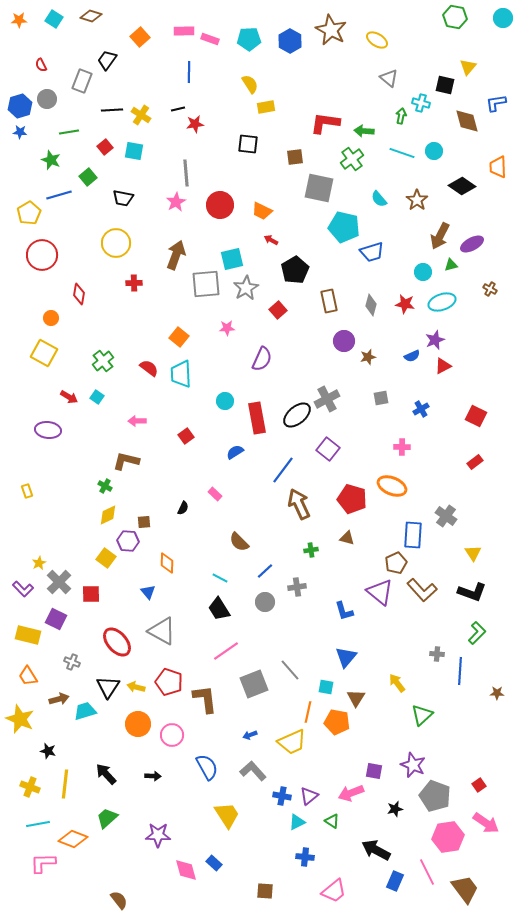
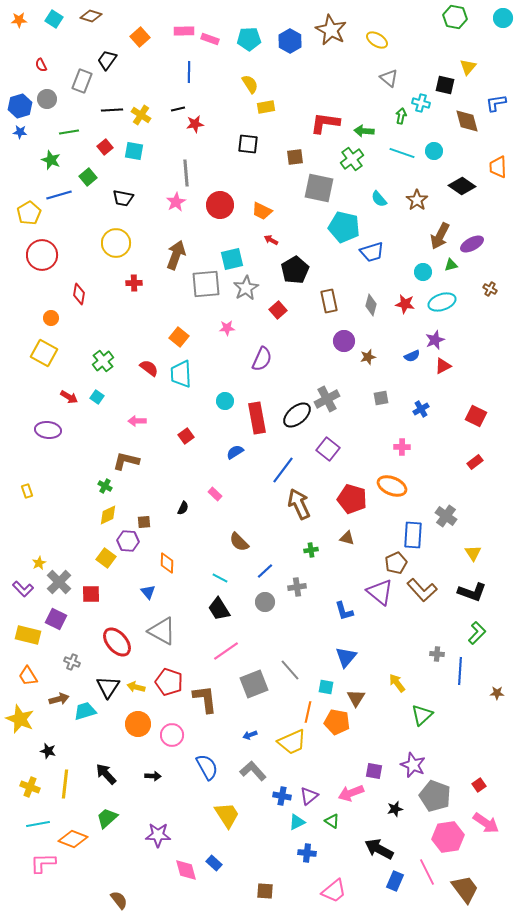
black arrow at (376, 850): moved 3 px right, 1 px up
blue cross at (305, 857): moved 2 px right, 4 px up
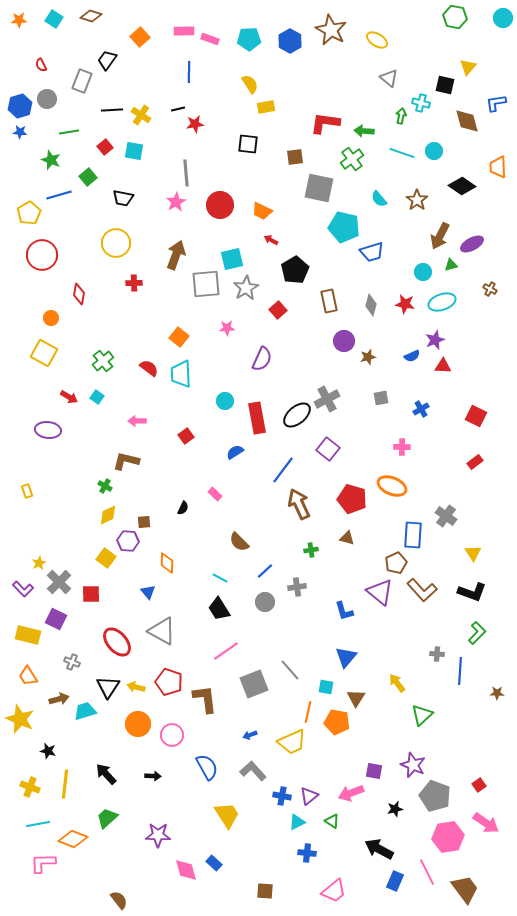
red triangle at (443, 366): rotated 30 degrees clockwise
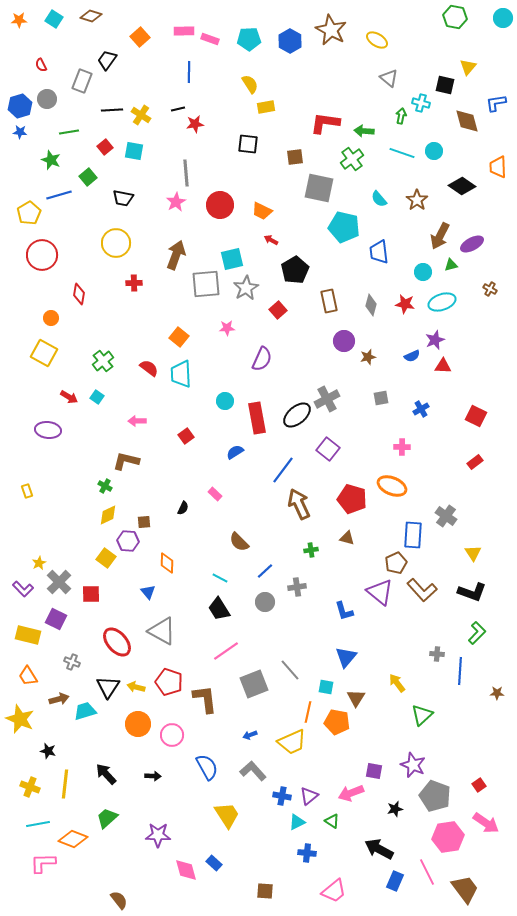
blue trapezoid at (372, 252): moved 7 px right; rotated 100 degrees clockwise
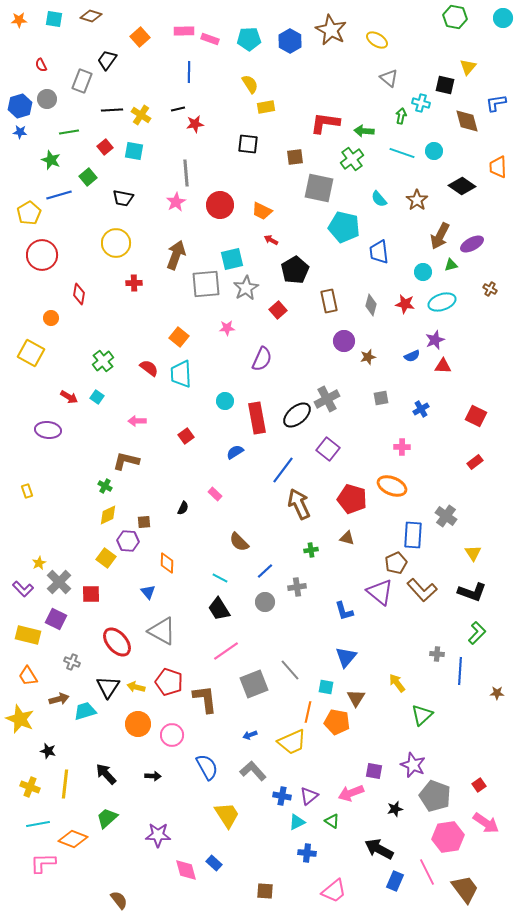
cyan square at (54, 19): rotated 24 degrees counterclockwise
yellow square at (44, 353): moved 13 px left
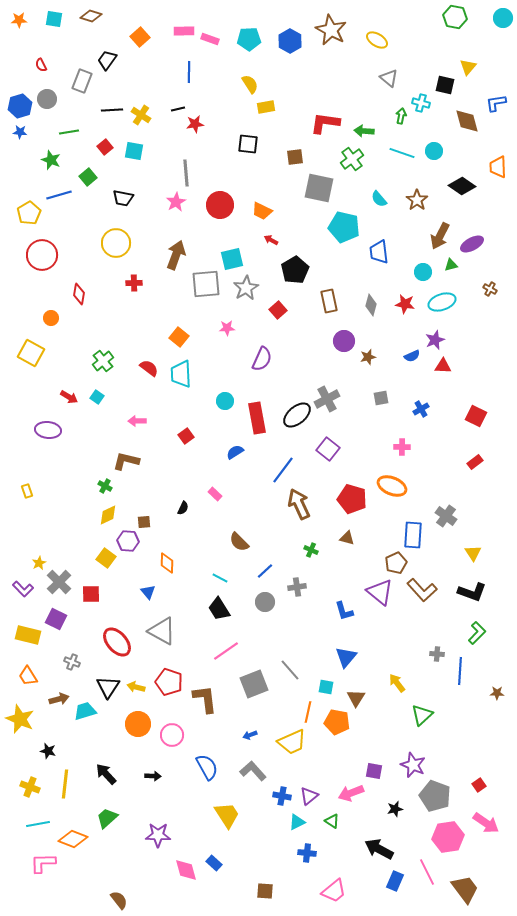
green cross at (311, 550): rotated 32 degrees clockwise
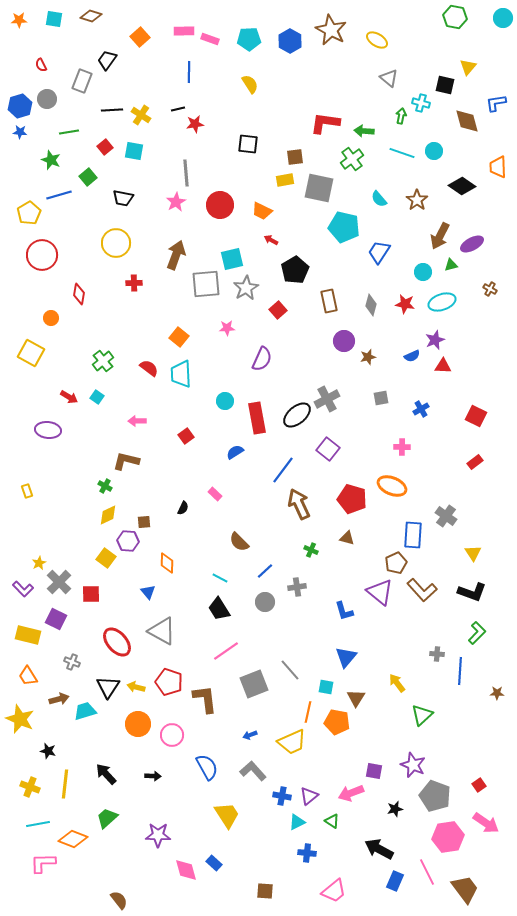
yellow rectangle at (266, 107): moved 19 px right, 73 px down
blue trapezoid at (379, 252): rotated 40 degrees clockwise
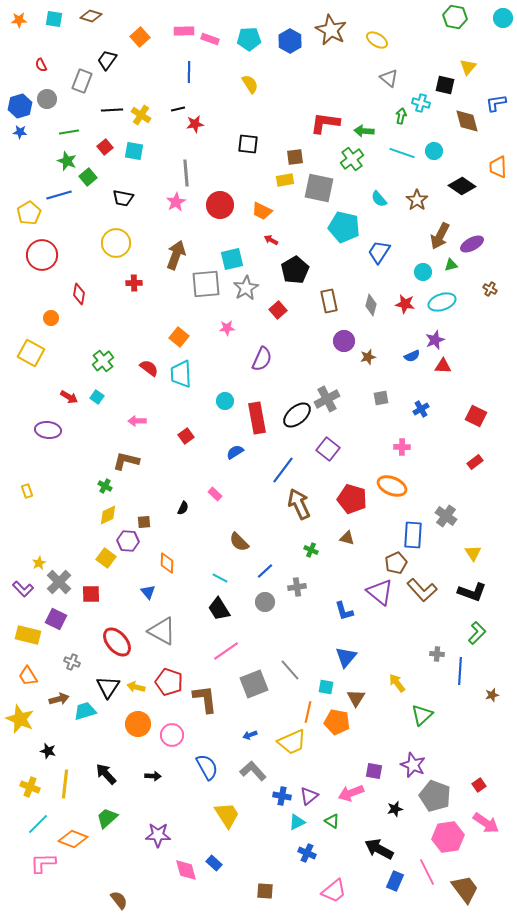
green star at (51, 160): moved 16 px right, 1 px down
brown star at (497, 693): moved 5 px left, 2 px down; rotated 16 degrees counterclockwise
cyan line at (38, 824): rotated 35 degrees counterclockwise
blue cross at (307, 853): rotated 18 degrees clockwise
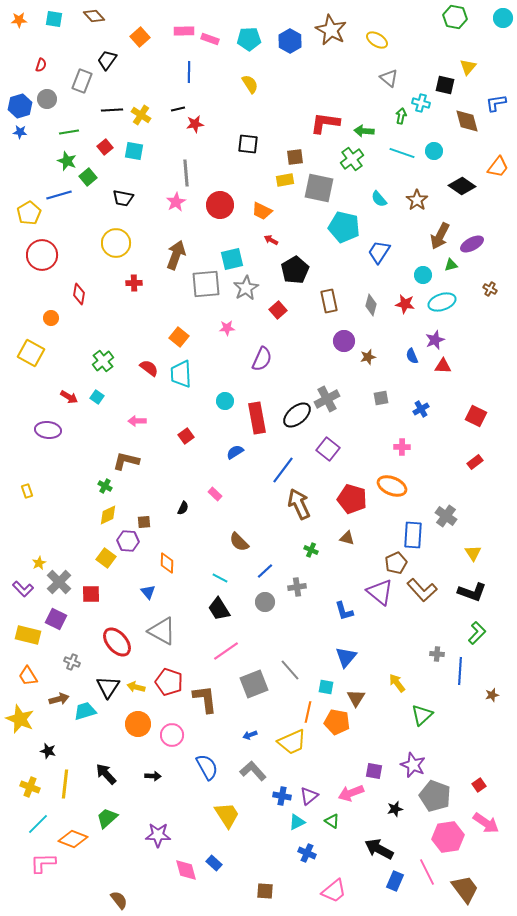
brown diamond at (91, 16): moved 3 px right; rotated 30 degrees clockwise
red semicircle at (41, 65): rotated 136 degrees counterclockwise
orange trapezoid at (498, 167): rotated 140 degrees counterclockwise
cyan circle at (423, 272): moved 3 px down
blue semicircle at (412, 356): rotated 91 degrees clockwise
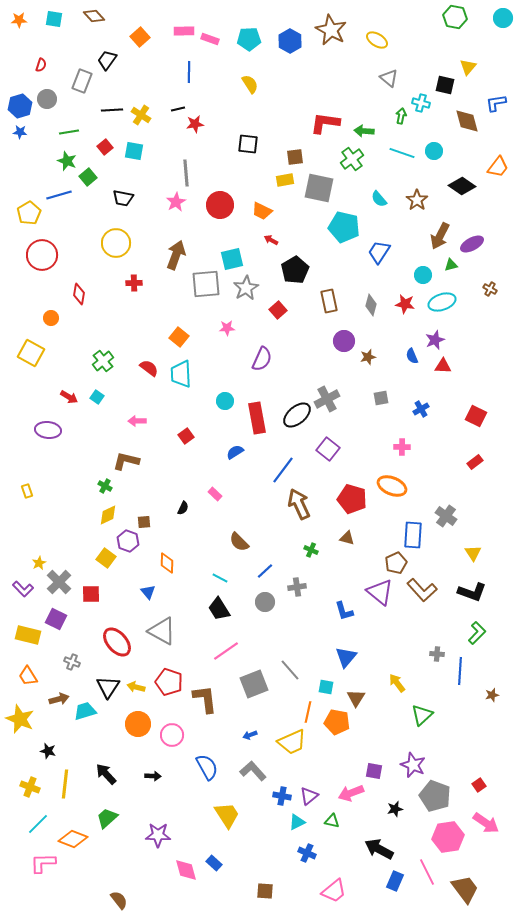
purple hexagon at (128, 541): rotated 15 degrees clockwise
green triangle at (332, 821): rotated 21 degrees counterclockwise
